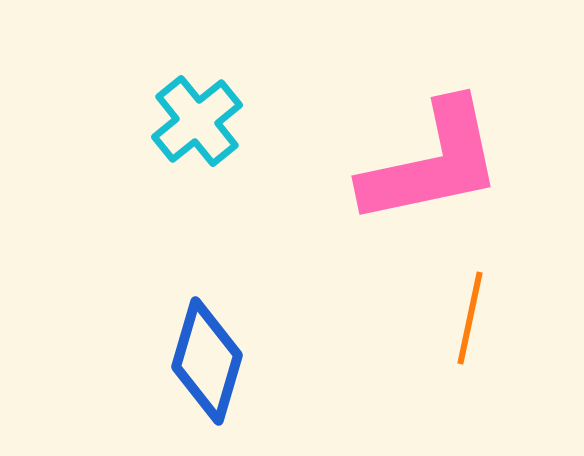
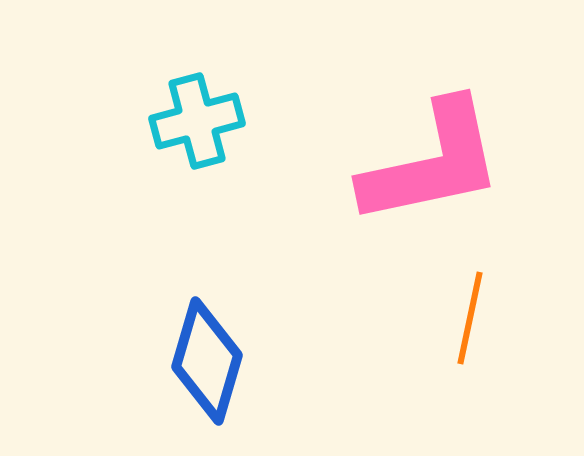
cyan cross: rotated 24 degrees clockwise
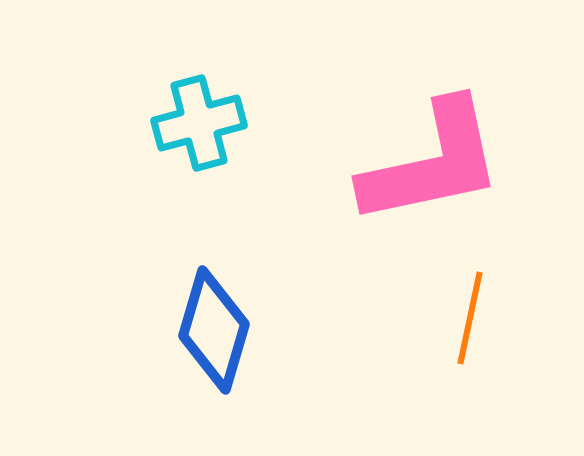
cyan cross: moved 2 px right, 2 px down
blue diamond: moved 7 px right, 31 px up
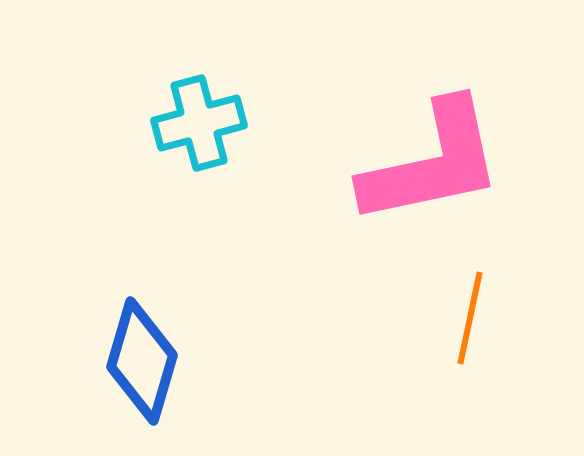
blue diamond: moved 72 px left, 31 px down
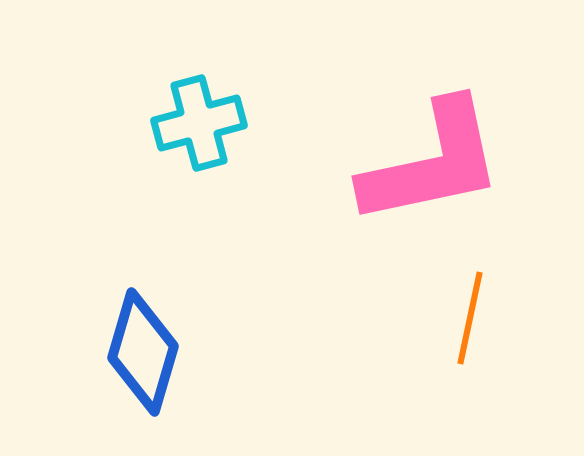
blue diamond: moved 1 px right, 9 px up
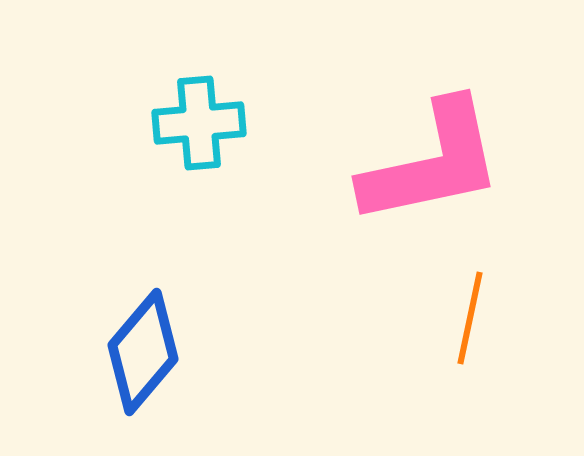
cyan cross: rotated 10 degrees clockwise
blue diamond: rotated 24 degrees clockwise
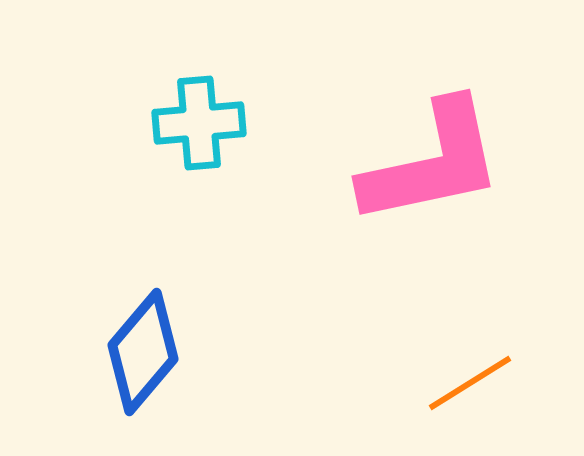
orange line: moved 65 px down; rotated 46 degrees clockwise
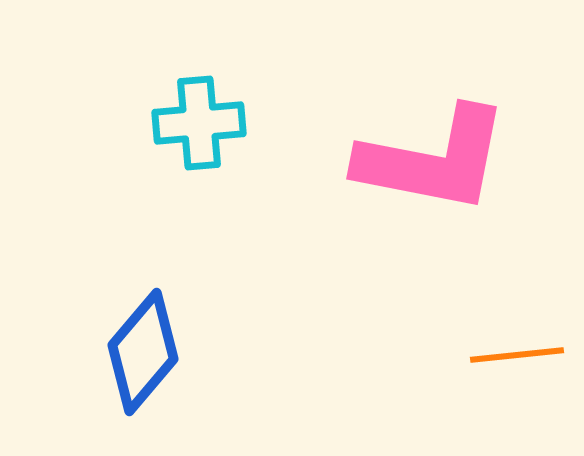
pink L-shape: moved 1 px right, 3 px up; rotated 23 degrees clockwise
orange line: moved 47 px right, 28 px up; rotated 26 degrees clockwise
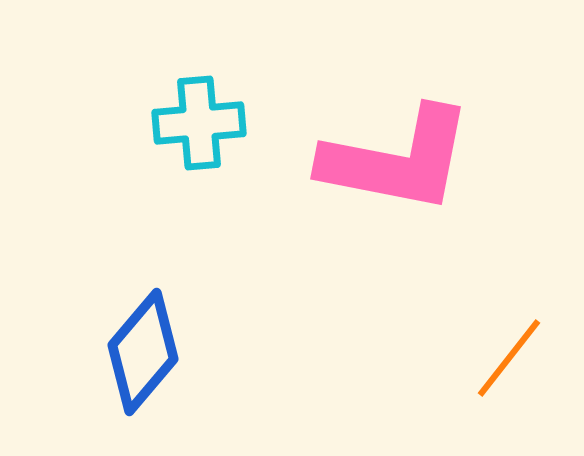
pink L-shape: moved 36 px left
orange line: moved 8 px left, 3 px down; rotated 46 degrees counterclockwise
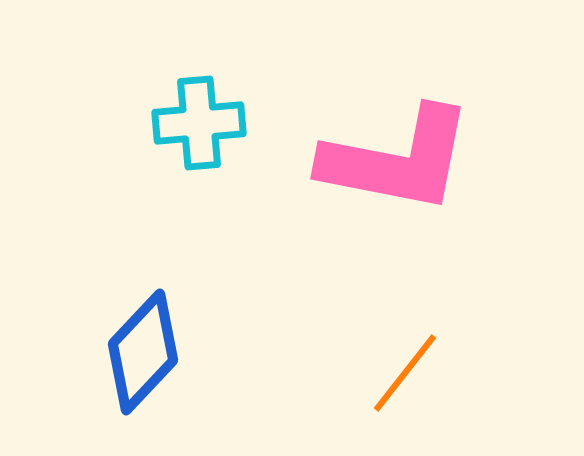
blue diamond: rotated 3 degrees clockwise
orange line: moved 104 px left, 15 px down
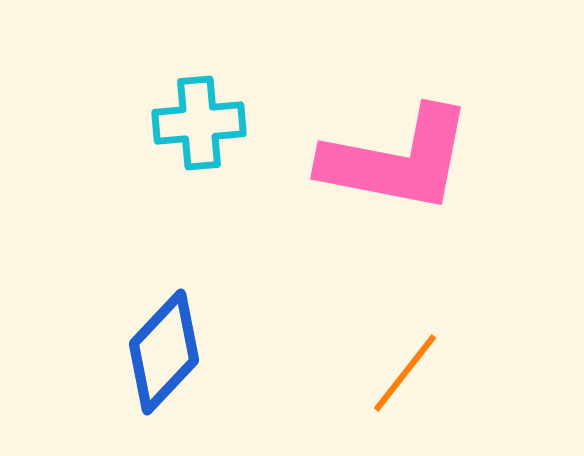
blue diamond: moved 21 px right
